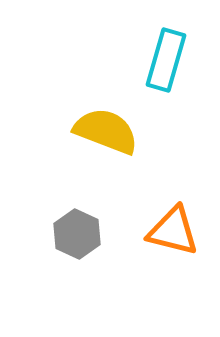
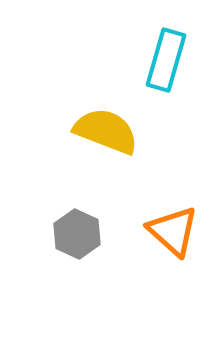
orange triangle: rotated 28 degrees clockwise
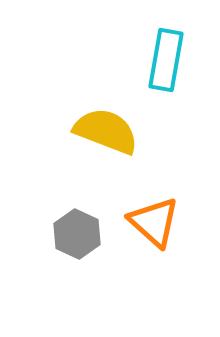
cyan rectangle: rotated 6 degrees counterclockwise
orange triangle: moved 19 px left, 9 px up
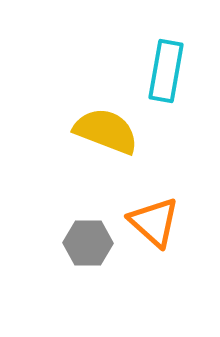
cyan rectangle: moved 11 px down
gray hexagon: moved 11 px right, 9 px down; rotated 24 degrees counterclockwise
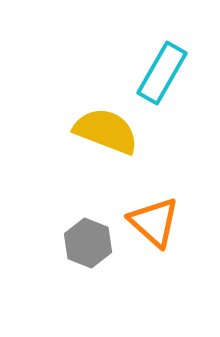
cyan rectangle: moved 4 px left, 2 px down; rotated 20 degrees clockwise
gray hexagon: rotated 21 degrees clockwise
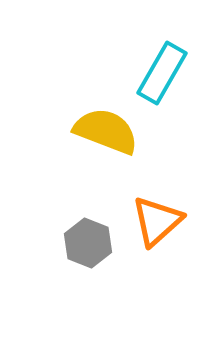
orange triangle: moved 3 px right, 1 px up; rotated 36 degrees clockwise
